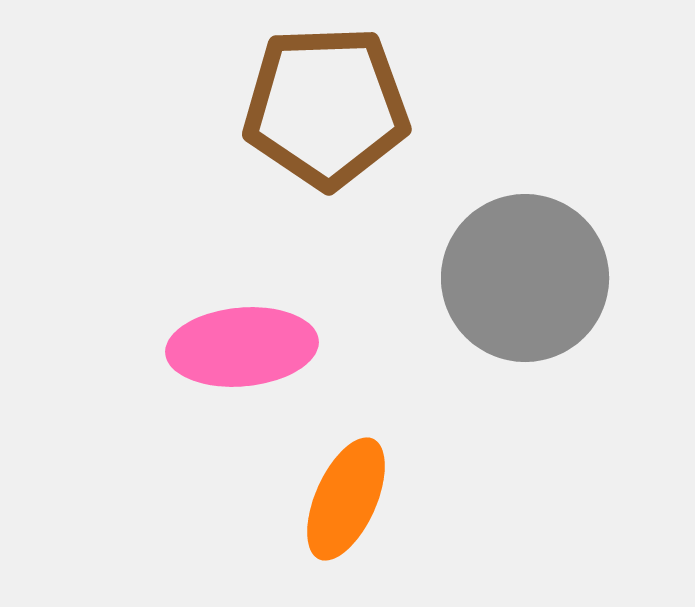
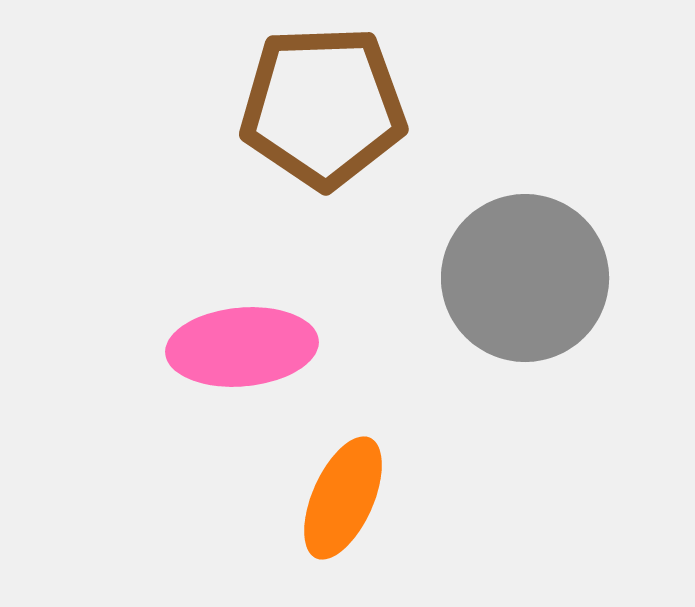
brown pentagon: moved 3 px left
orange ellipse: moved 3 px left, 1 px up
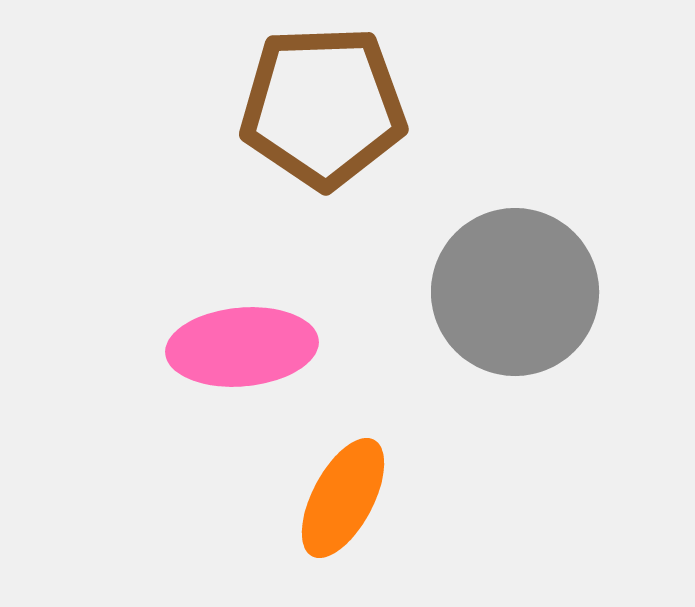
gray circle: moved 10 px left, 14 px down
orange ellipse: rotated 4 degrees clockwise
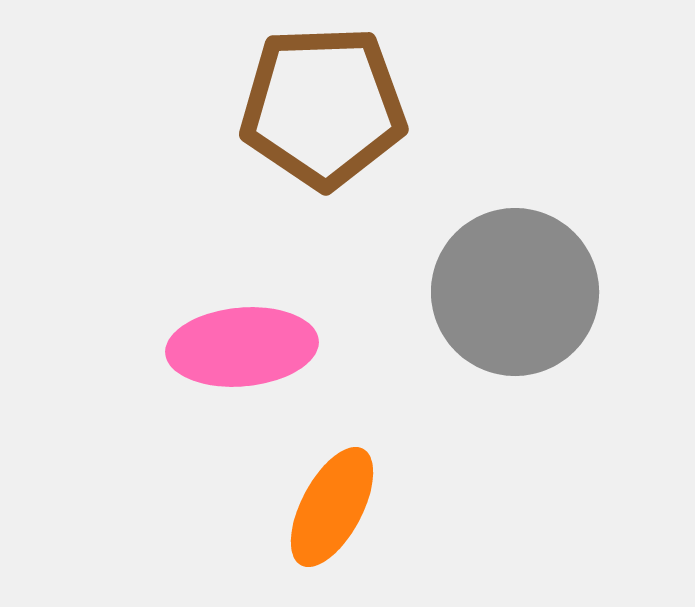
orange ellipse: moved 11 px left, 9 px down
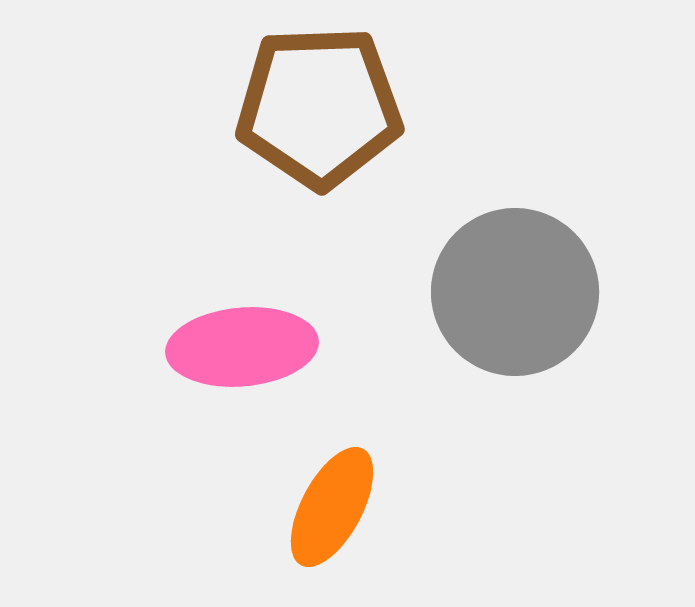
brown pentagon: moved 4 px left
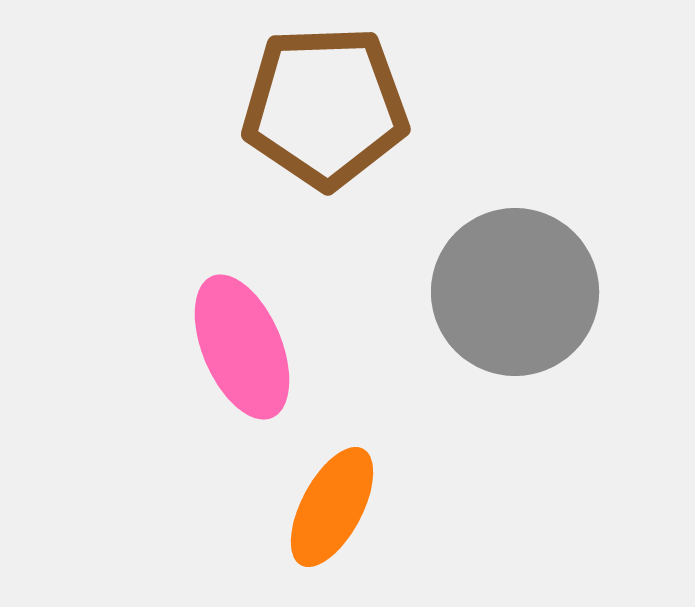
brown pentagon: moved 6 px right
pink ellipse: rotated 72 degrees clockwise
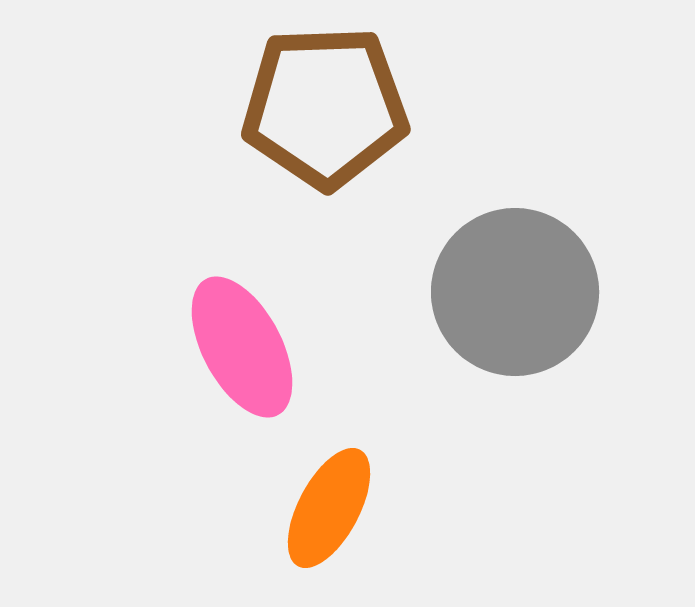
pink ellipse: rotated 5 degrees counterclockwise
orange ellipse: moved 3 px left, 1 px down
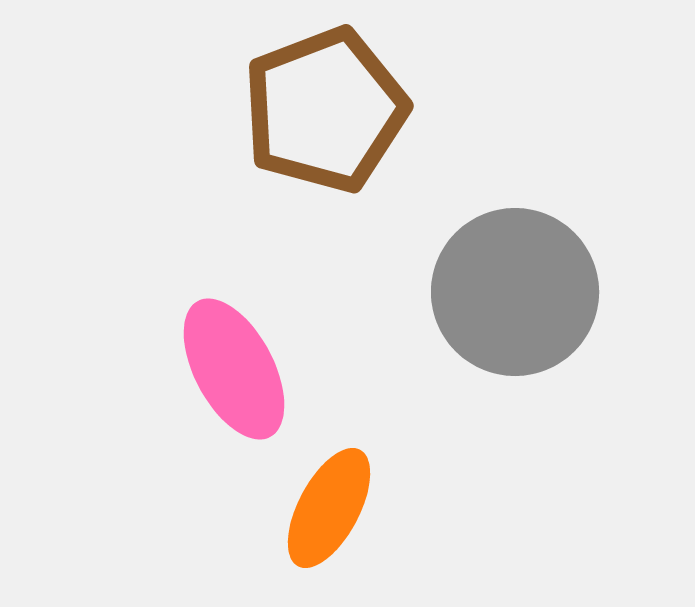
brown pentagon: moved 3 px down; rotated 19 degrees counterclockwise
pink ellipse: moved 8 px left, 22 px down
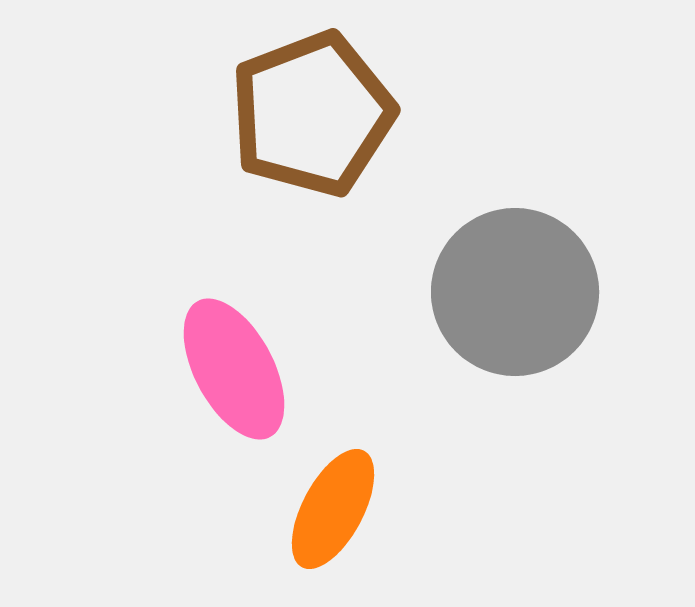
brown pentagon: moved 13 px left, 4 px down
orange ellipse: moved 4 px right, 1 px down
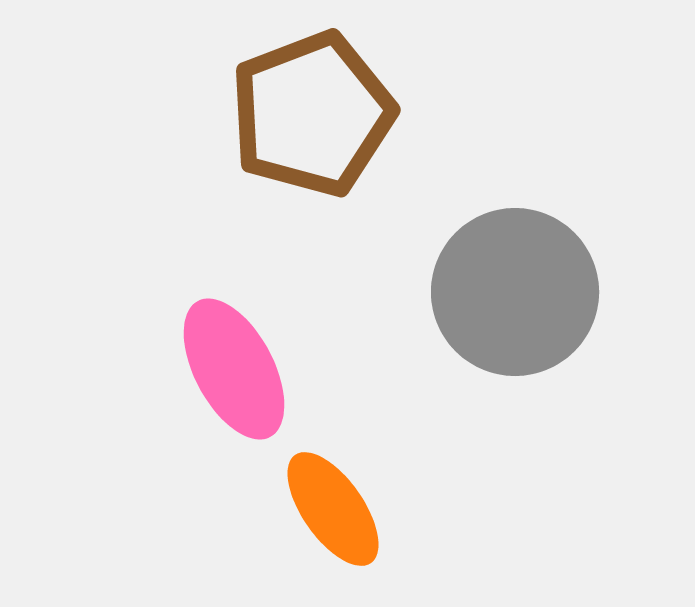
orange ellipse: rotated 63 degrees counterclockwise
